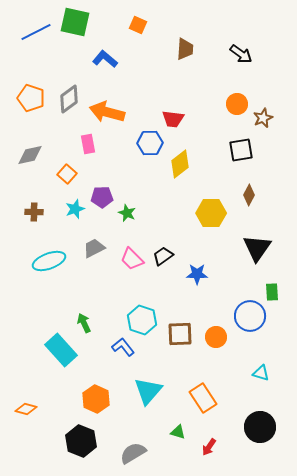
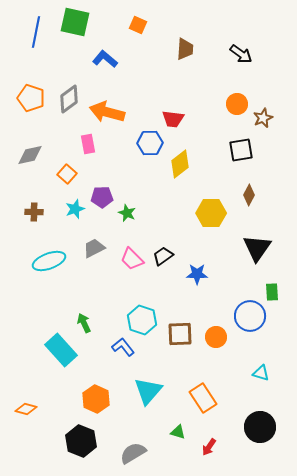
blue line at (36, 32): rotated 52 degrees counterclockwise
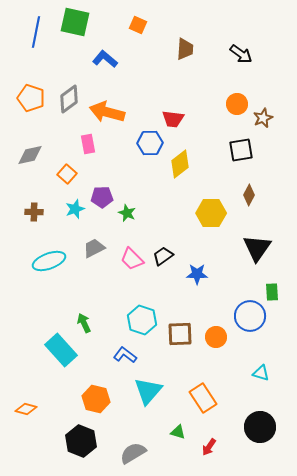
blue L-shape at (123, 347): moved 2 px right, 8 px down; rotated 15 degrees counterclockwise
orange hexagon at (96, 399): rotated 12 degrees counterclockwise
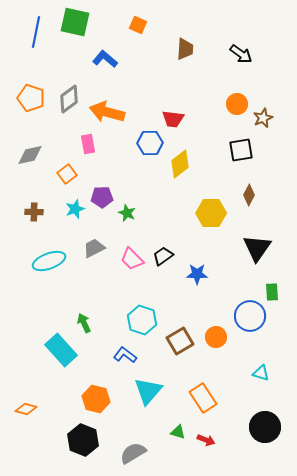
orange square at (67, 174): rotated 12 degrees clockwise
brown square at (180, 334): moved 7 px down; rotated 28 degrees counterclockwise
black circle at (260, 427): moved 5 px right
black hexagon at (81, 441): moved 2 px right, 1 px up
red arrow at (209, 447): moved 3 px left, 7 px up; rotated 102 degrees counterclockwise
